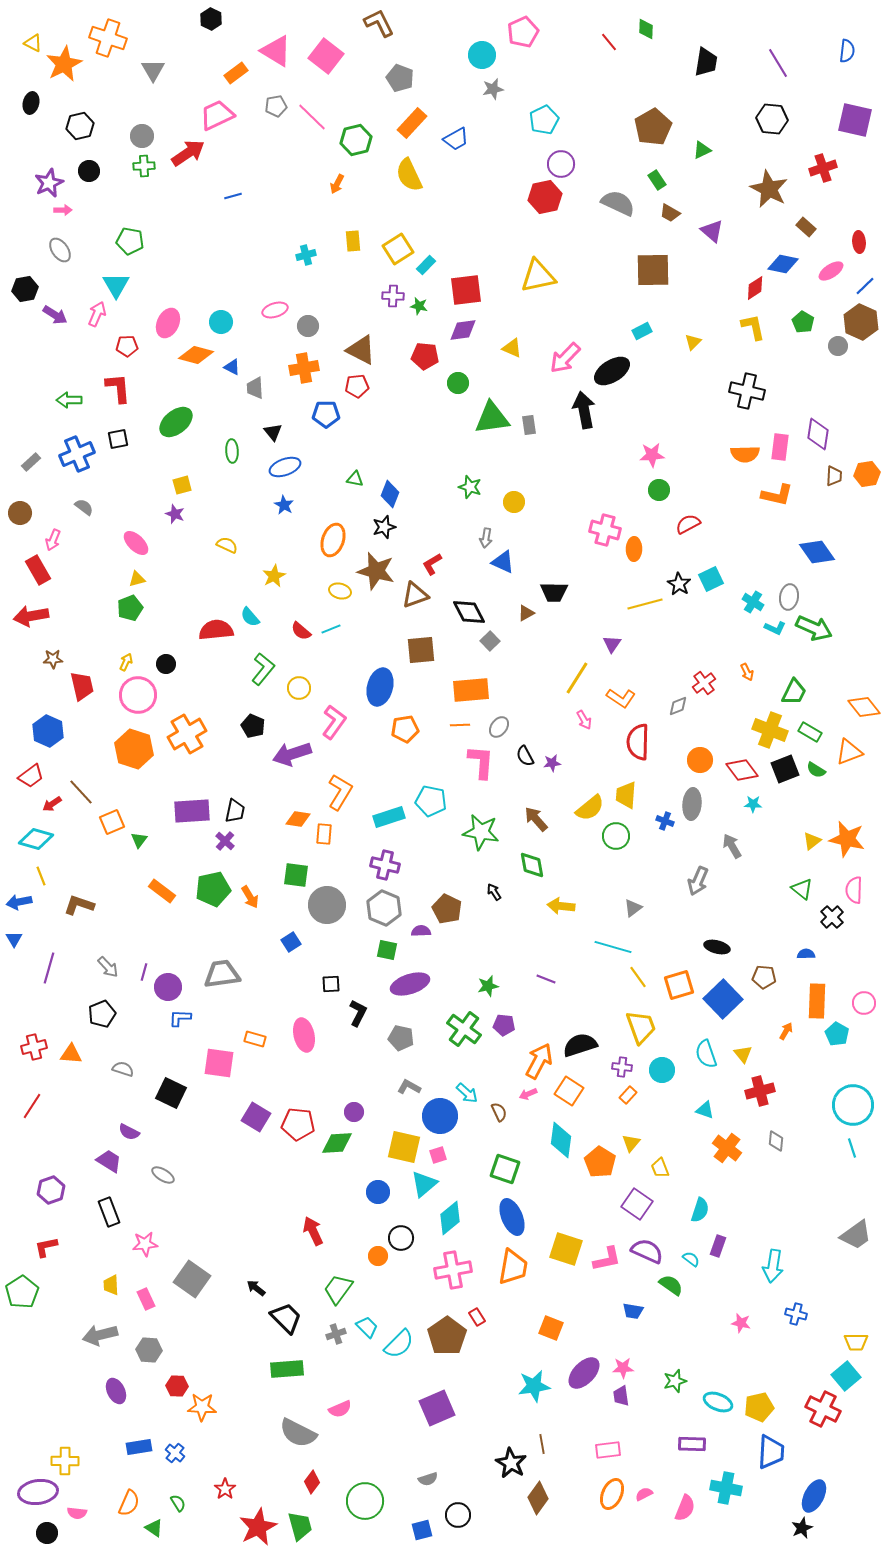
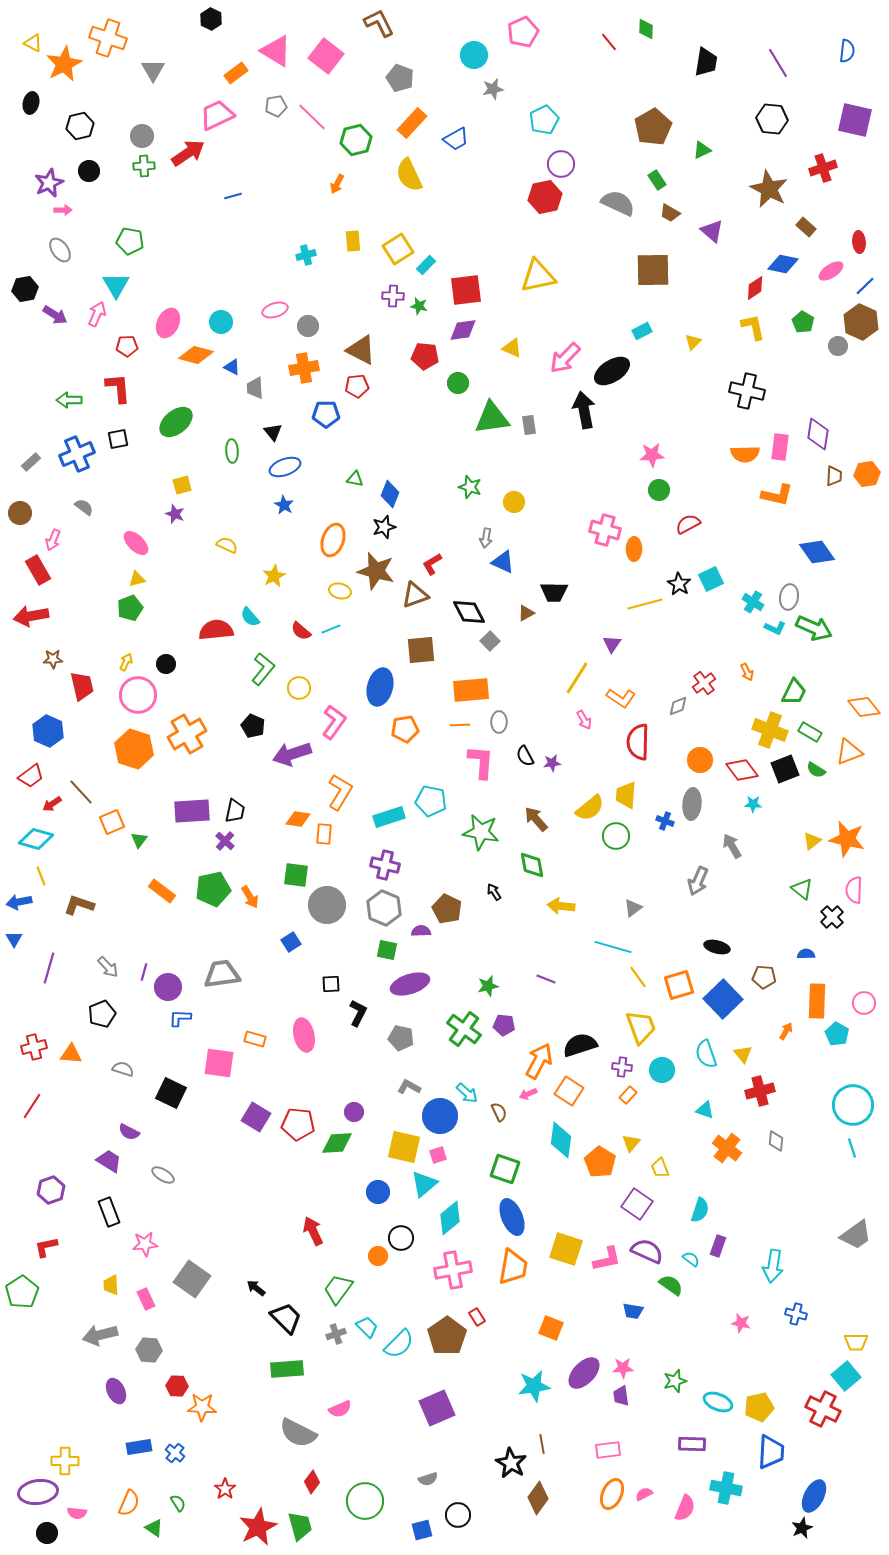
cyan circle at (482, 55): moved 8 px left
gray ellipse at (499, 727): moved 5 px up; rotated 35 degrees counterclockwise
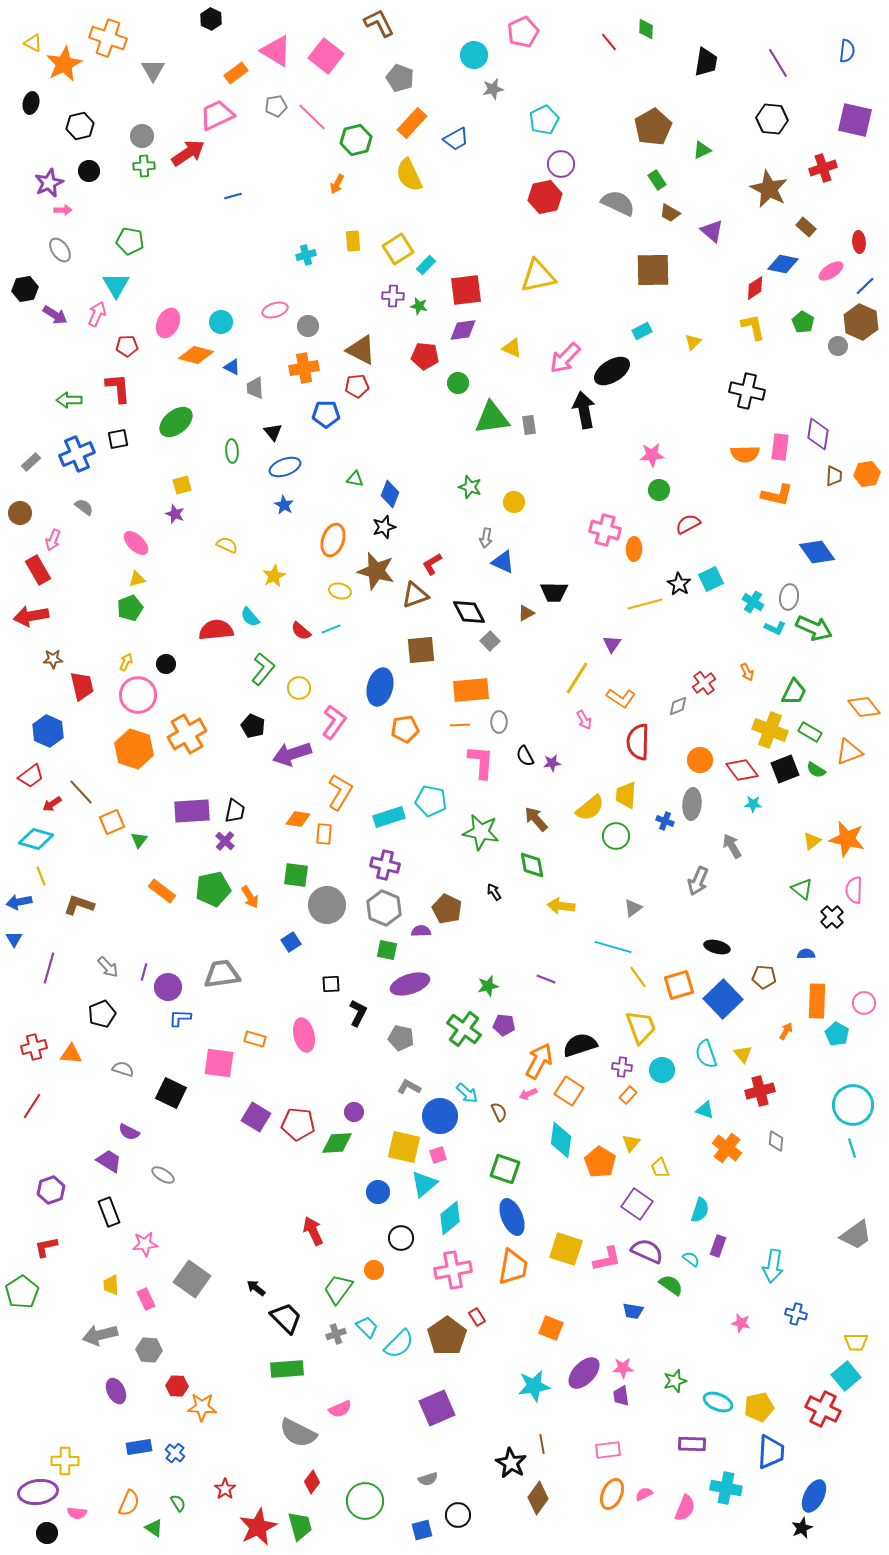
orange circle at (378, 1256): moved 4 px left, 14 px down
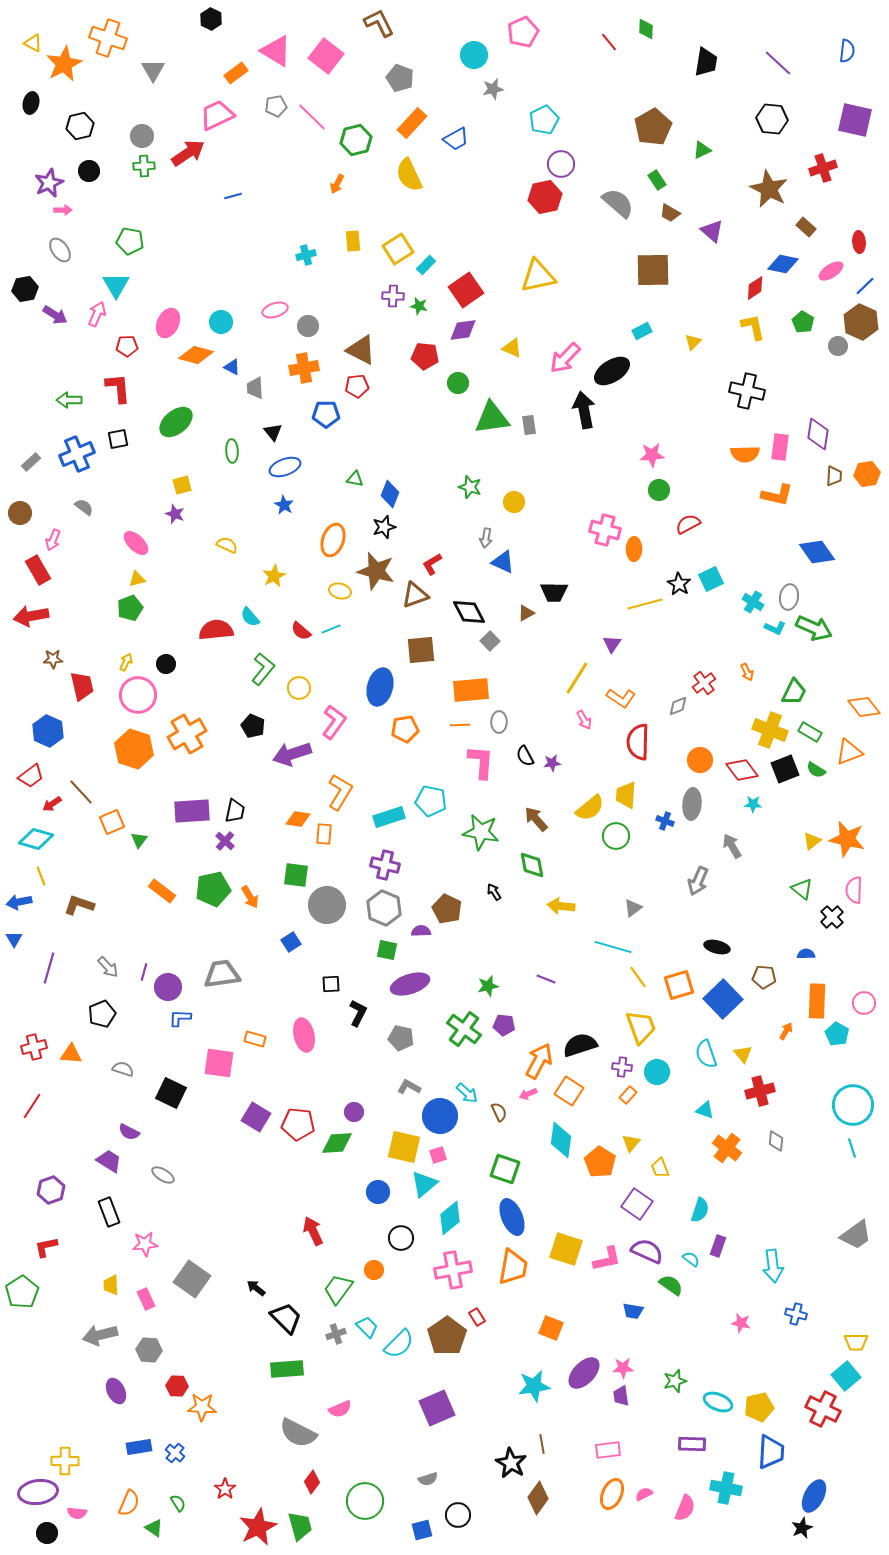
purple line at (778, 63): rotated 16 degrees counterclockwise
gray semicircle at (618, 203): rotated 16 degrees clockwise
red square at (466, 290): rotated 28 degrees counterclockwise
cyan circle at (662, 1070): moved 5 px left, 2 px down
cyan arrow at (773, 1266): rotated 16 degrees counterclockwise
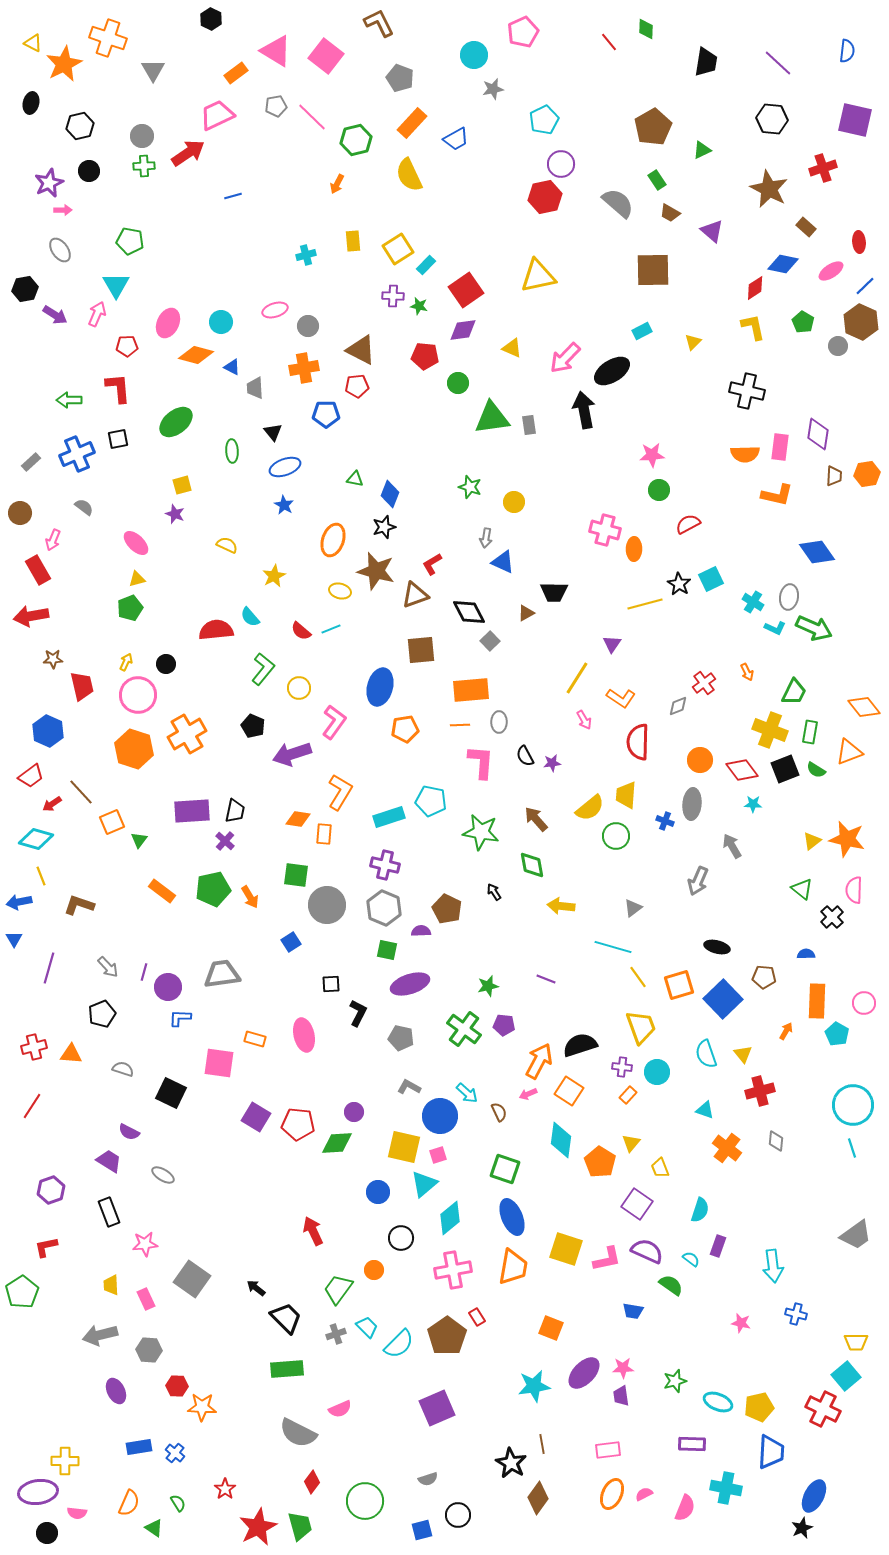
green rectangle at (810, 732): rotated 70 degrees clockwise
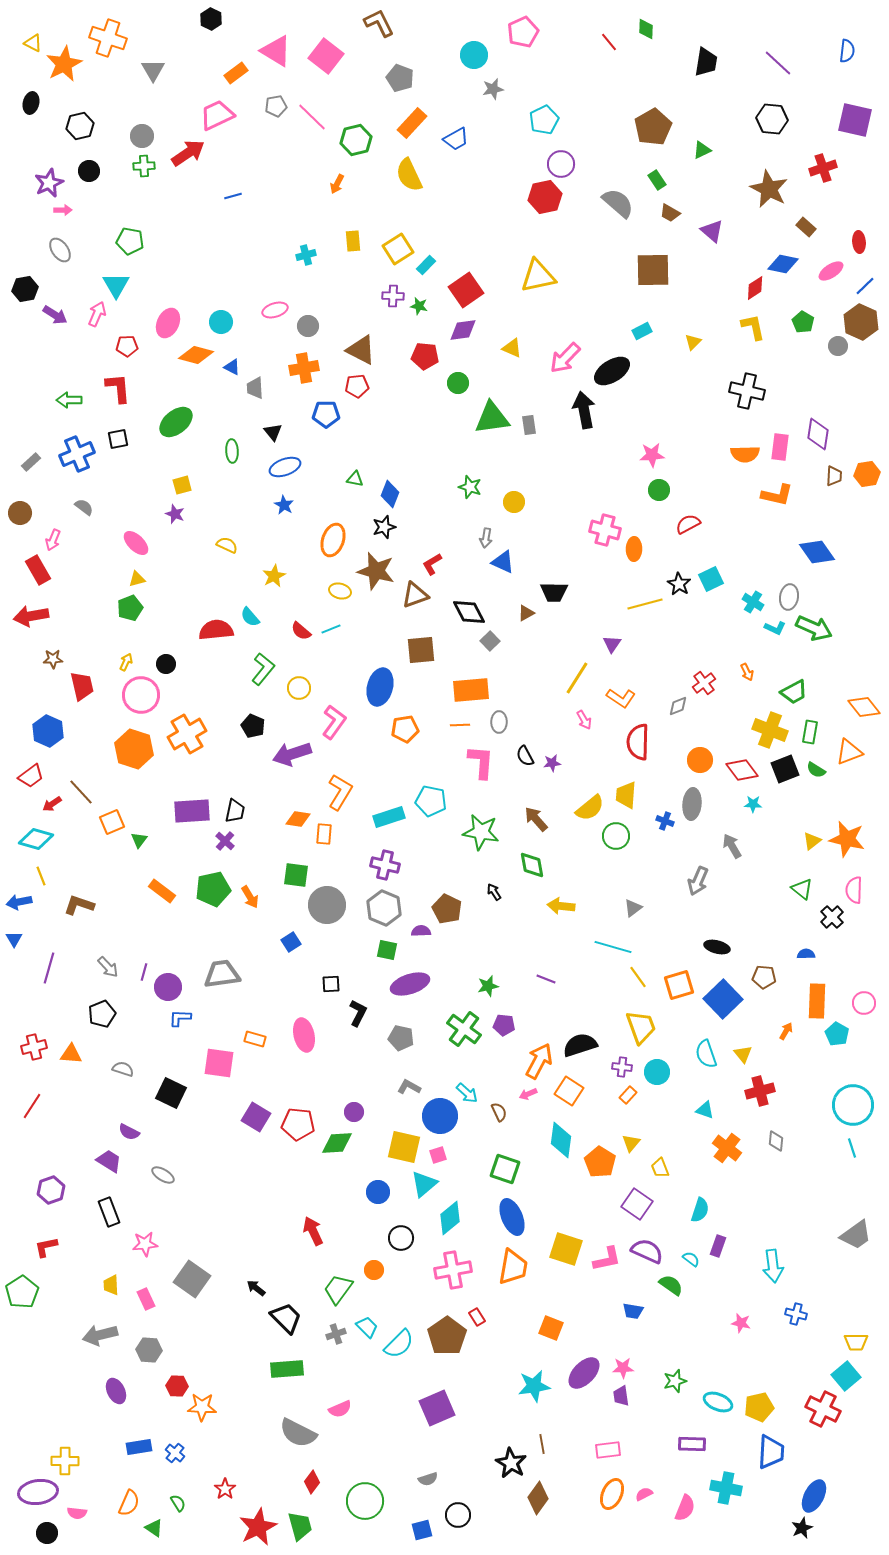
green trapezoid at (794, 692): rotated 36 degrees clockwise
pink circle at (138, 695): moved 3 px right
